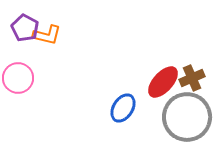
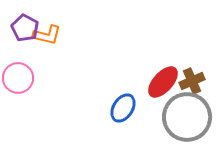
brown cross: moved 3 px down
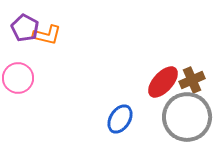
brown cross: moved 1 px up
blue ellipse: moved 3 px left, 11 px down
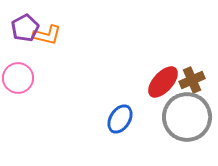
purple pentagon: rotated 16 degrees clockwise
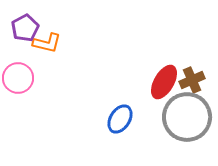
orange L-shape: moved 8 px down
red ellipse: moved 1 px right; rotated 12 degrees counterclockwise
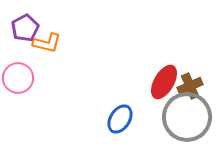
brown cross: moved 2 px left, 6 px down
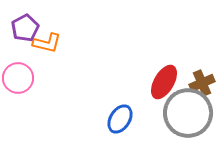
brown cross: moved 12 px right, 3 px up
gray circle: moved 1 px right, 4 px up
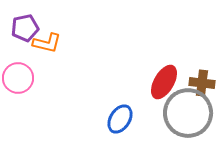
purple pentagon: rotated 16 degrees clockwise
brown cross: rotated 30 degrees clockwise
